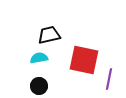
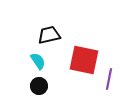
cyan semicircle: moved 1 px left, 3 px down; rotated 66 degrees clockwise
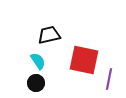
black circle: moved 3 px left, 3 px up
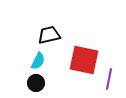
cyan semicircle: rotated 60 degrees clockwise
